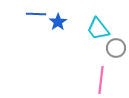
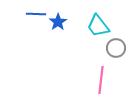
cyan trapezoid: moved 3 px up
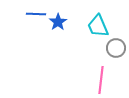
cyan trapezoid: rotated 15 degrees clockwise
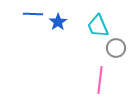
blue line: moved 3 px left
pink line: moved 1 px left
